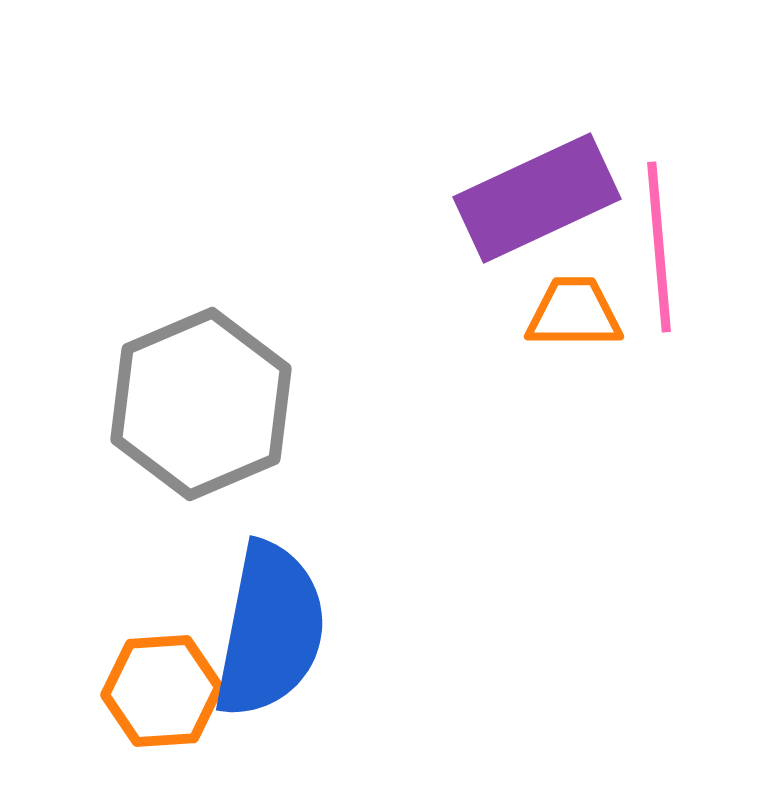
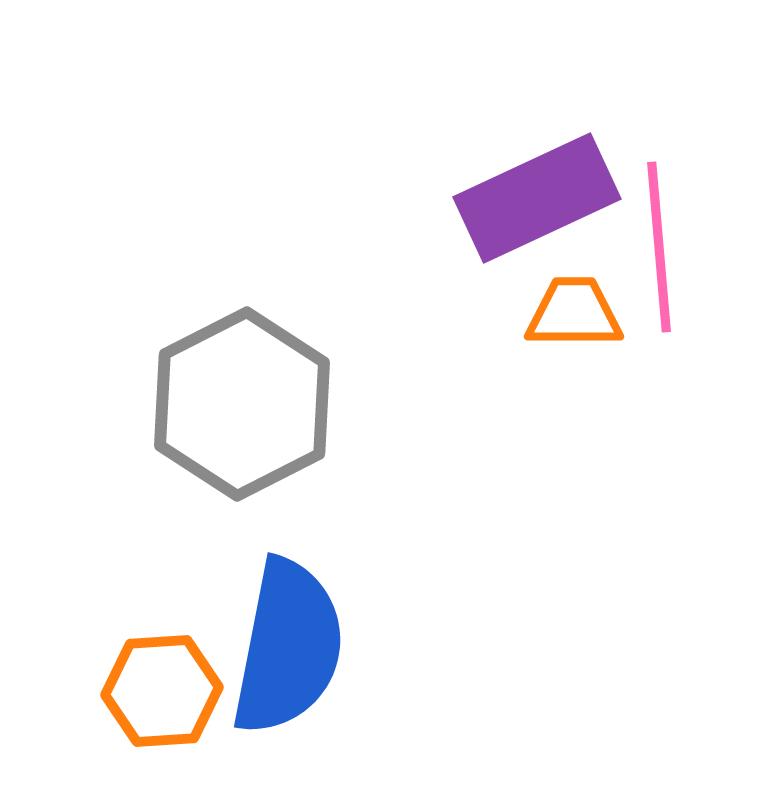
gray hexagon: moved 41 px right; rotated 4 degrees counterclockwise
blue semicircle: moved 18 px right, 17 px down
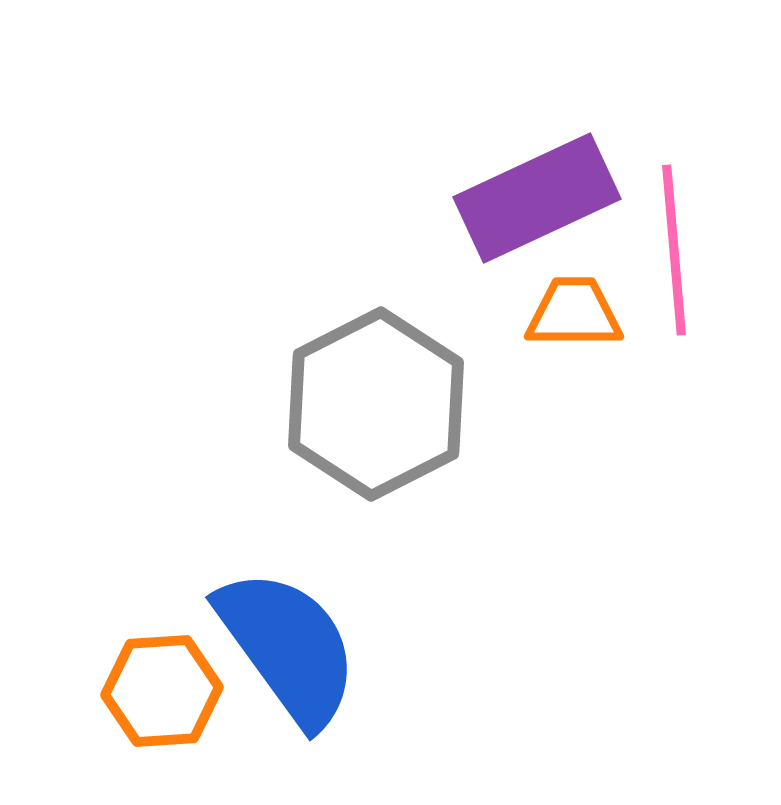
pink line: moved 15 px right, 3 px down
gray hexagon: moved 134 px right
blue semicircle: rotated 47 degrees counterclockwise
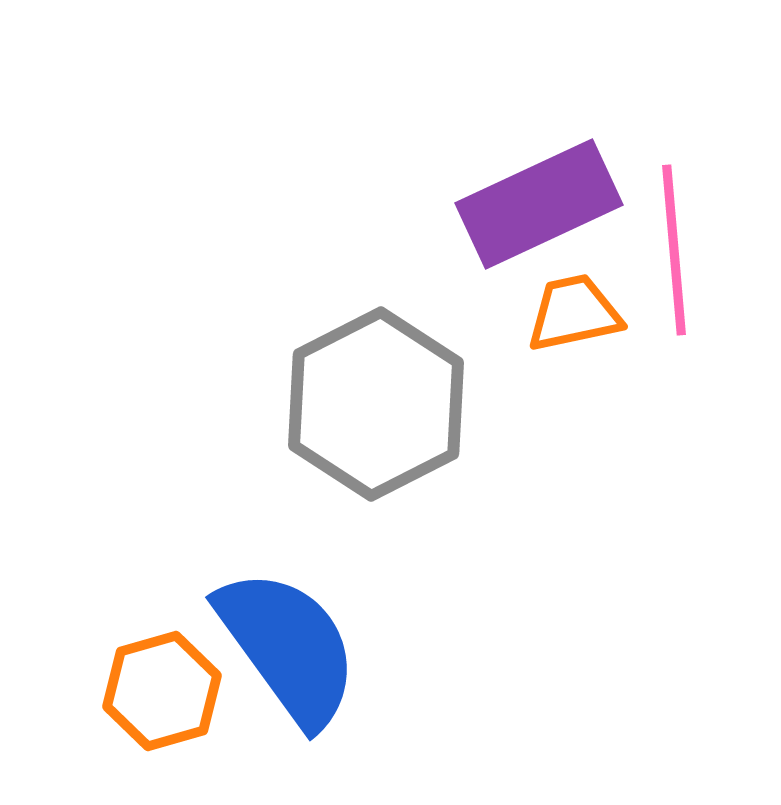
purple rectangle: moved 2 px right, 6 px down
orange trapezoid: rotated 12 degrees counterclockwise
orange hexagon: rotated 12 degrees counterclockwise
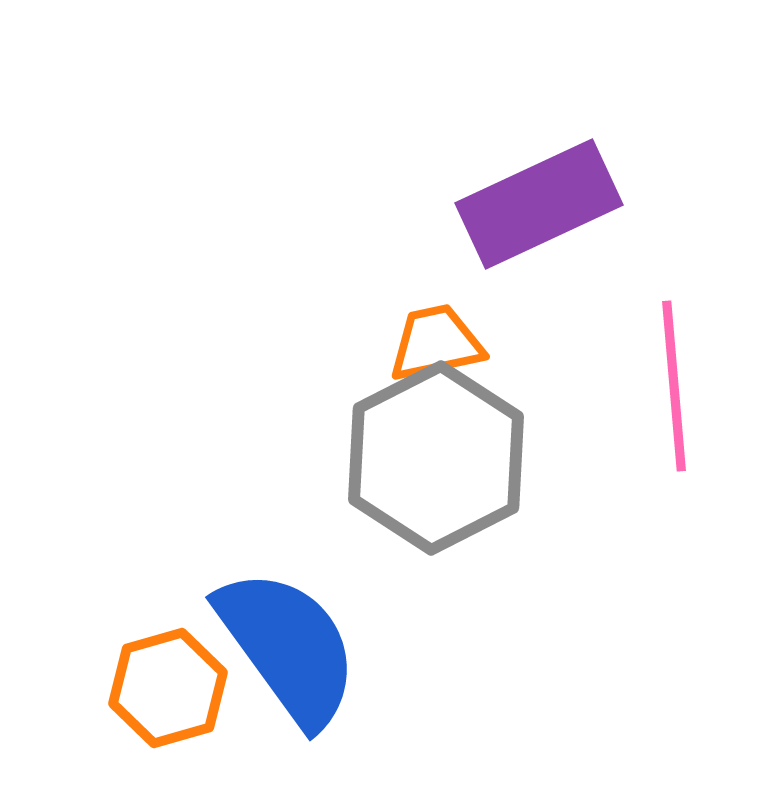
pink line: moved 136 px down
orange trapezoid: moved 138 px left, 30 px down
gray hexagon: moved 60 px right, 54 px down
orange hexagon: moved 6 px right, 3 px up
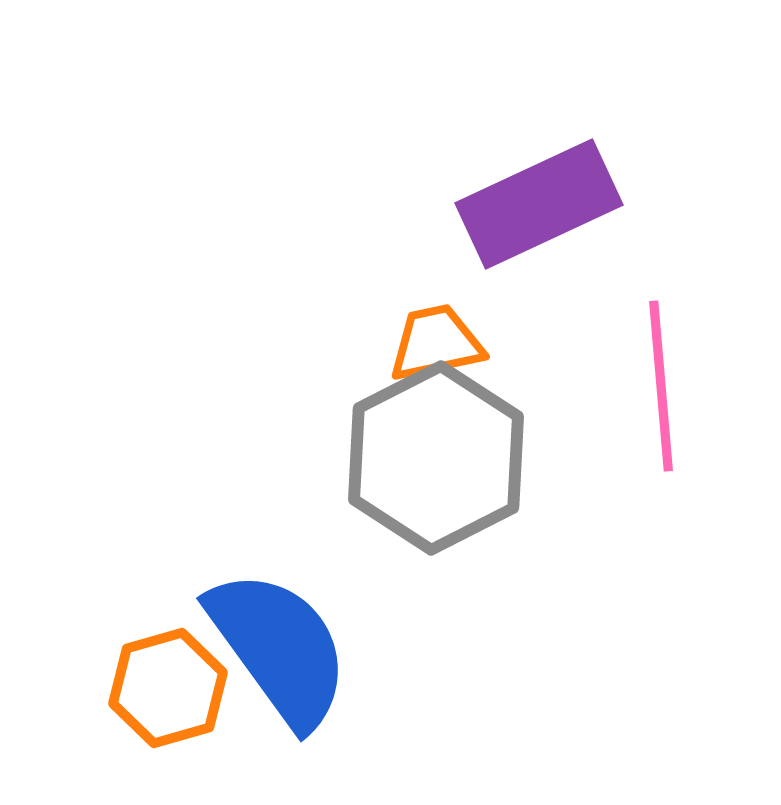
pink line: moved 13 px left
blue semicircle: moved 9 px left, 1 px down
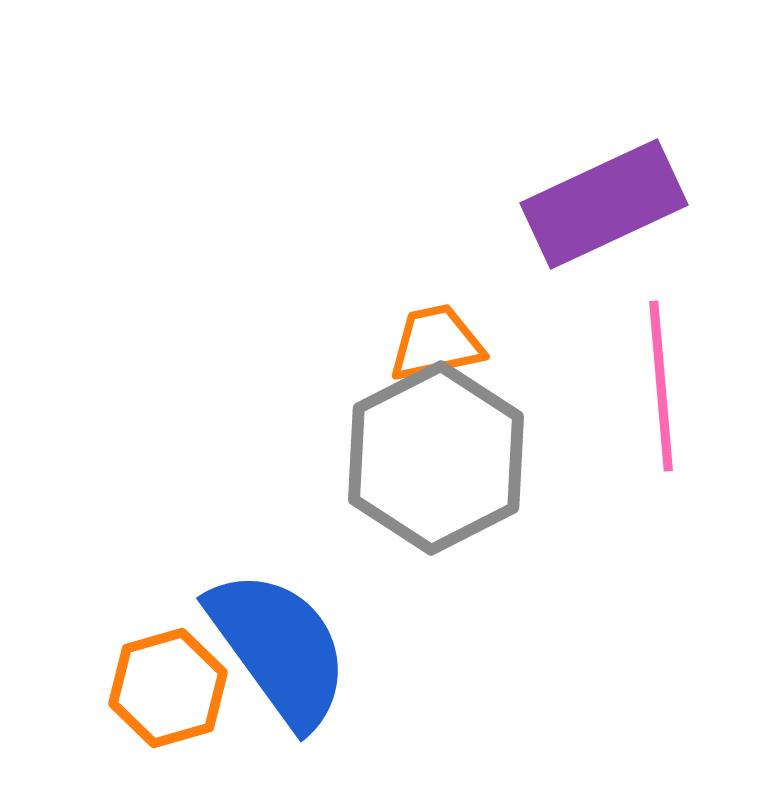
purple rectangle: moved 65 px right
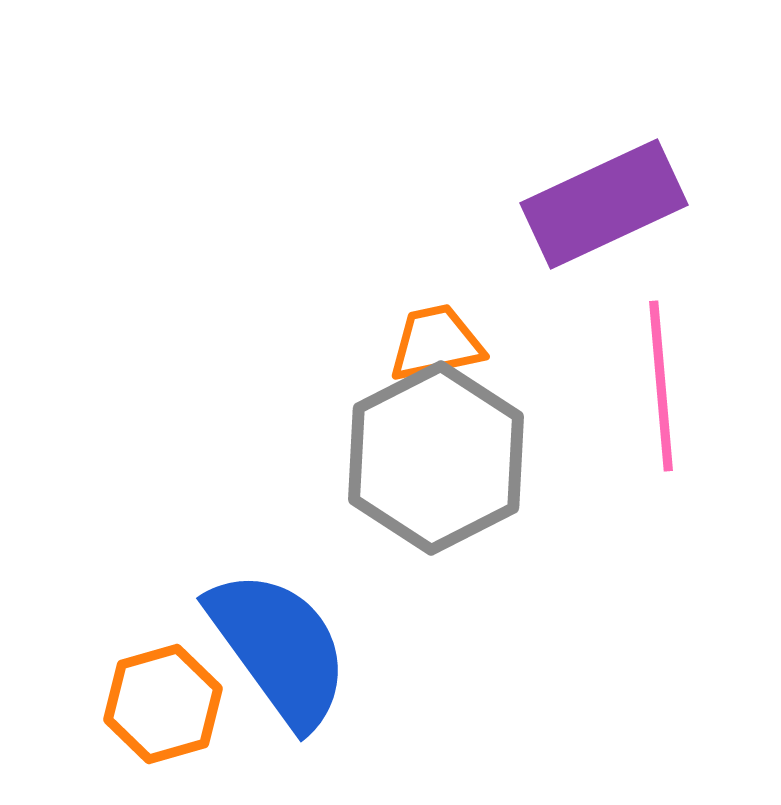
orange hexagon: moved 5 px left, 16 px down
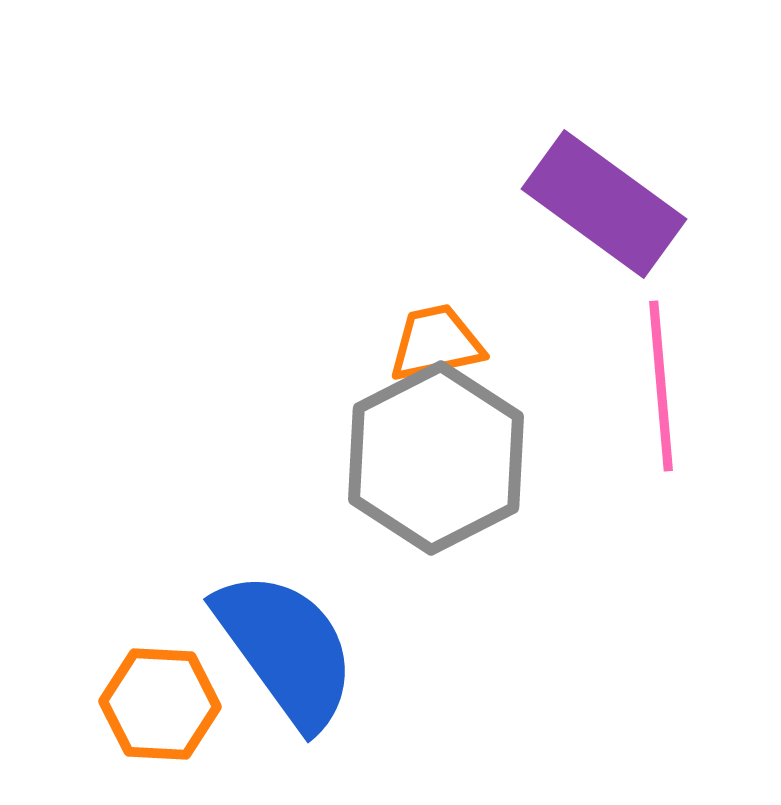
purple rectangle: rotated 61 degrees clockwise
blue semicircle: moved 7 px right, 1 px down
orange hexagon: moved 3 px left; rotated 19 degrees clockwise
